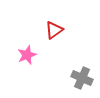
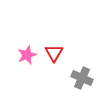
red triangle: moved 23 px down; rotated 24 degrees counterclockwise
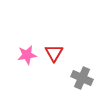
pink star: rotated 12 degrees clockwise
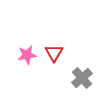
gray cross: rotated 25 degrees clockwise
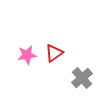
red triangle: rotated 24 degrees clockwise
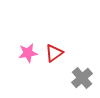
pink star: moved 1 px right, 2 px up
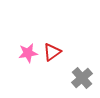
red triangle: moved 2 px left, 1 px up
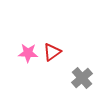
pink star: rotated 12 degrees clockwise
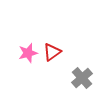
pink star: rotated 18 degrees counterclockwise
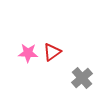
pink star: rotated 18 degrees clockwise
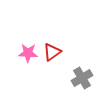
gray cross: rotated 10 degrees clockwise
